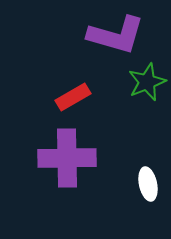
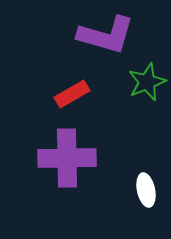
purple L-shape: moved 10 px left
red rectangle: moved 1 px left, 3 px up
white ellipse: moved 2 px left, 6 px down
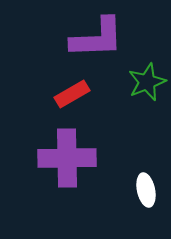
purple L-shape: moved 9 px left, 3 px down; rotated 18 degrees counterclockwise
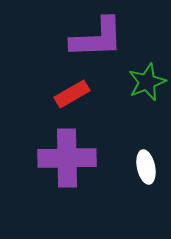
white ellipse: moved 23 px up
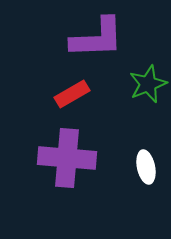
green star: moved 1 px right, 2 px down
purple cross: rotated 6 degrees clockwise
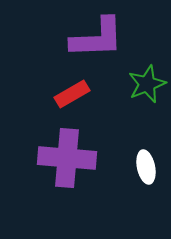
green star: moved 1 px left
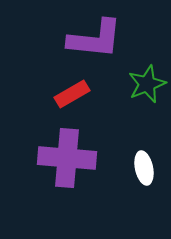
purple L-shape: moved 2 px left, 1 px down; rotated 8 degrees clockwise
white ellipse: moved 2 px left, 1 px down
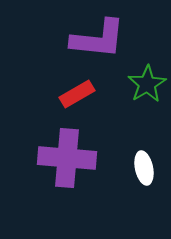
purple L-shape: moved 3 px right
green star: rotated 9 degrees counterclockwise
red rectangle: moved 5 px right
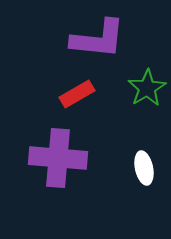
green star: moved 4 px down
purple cross: moved 9 px left
